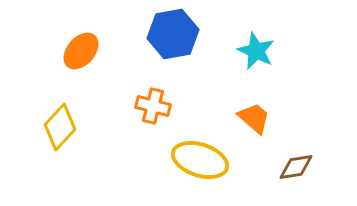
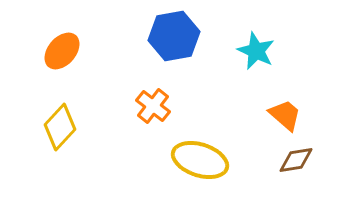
blue hexagon: moved 1 px right, 2 px down
orange ellipse: moved 19 px left
orange cross: rotated 24 degrees clockwise
orange trapezoid: moved 31 px right, 3 px up
brown diamond: moved 7 px up
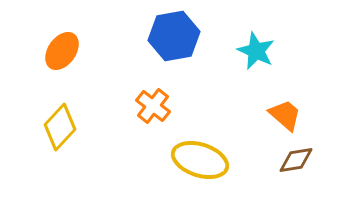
orange ellipse: rotated 6 degrees counterclockwise
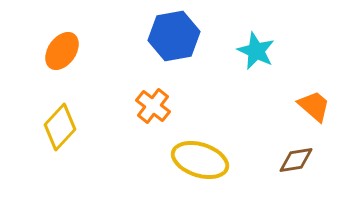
orange trapezoid: moved 29 px right, 9 px up
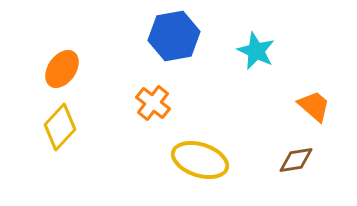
orange ellipse: moved 18 px down
orange cross: moved 3 px up
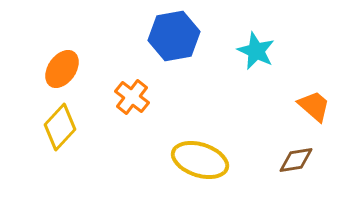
orange cross: moved 21 px left, 6 px up
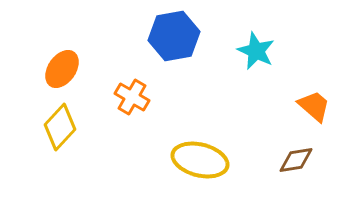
orange cross: rotated 8 degrees counterclockwise
yellow ellipse: rotated 4 degrees counterclockwise
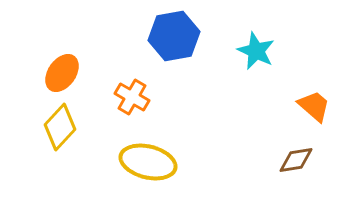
orange ellipse: moved 4 px down
yellow ellipse: moved 52 px left, 2 px down
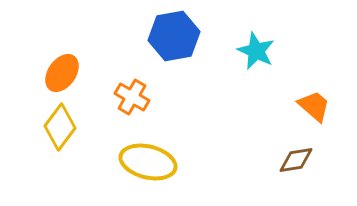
yellow diamond: rotated 6 degrees counterclockwise
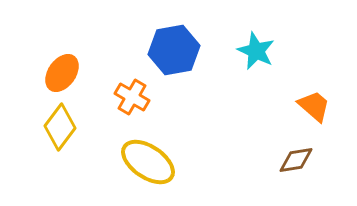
blue hexagon: moved 14 px down
yellow ellipse: rotated 20 degrees clockwise
